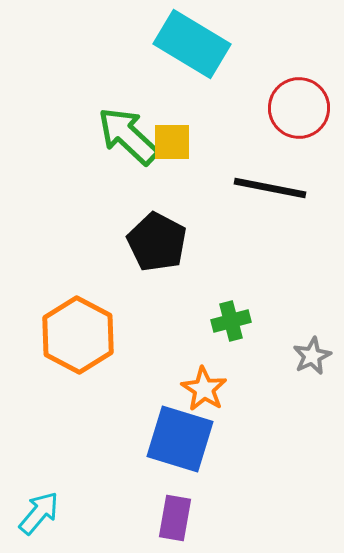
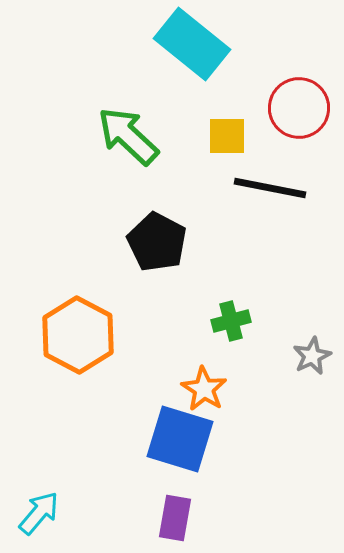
cyan rectangle: rotated 8 degrees clockwise
yellow square: moved 55 px right, 6 px up
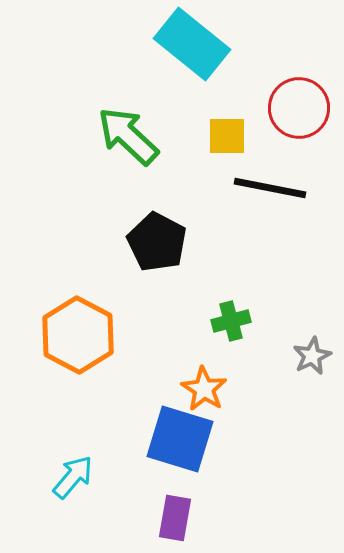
cyan arrow: moved 34 px right, 36 px up
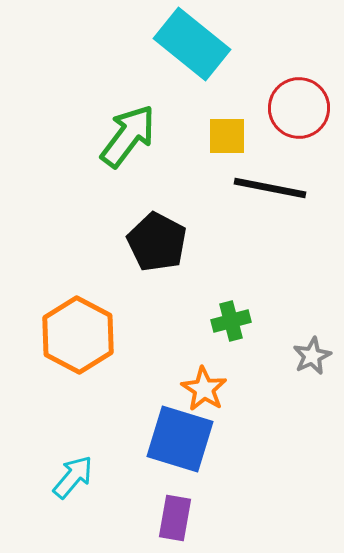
green arrow: rotated 84 degrees clockwise
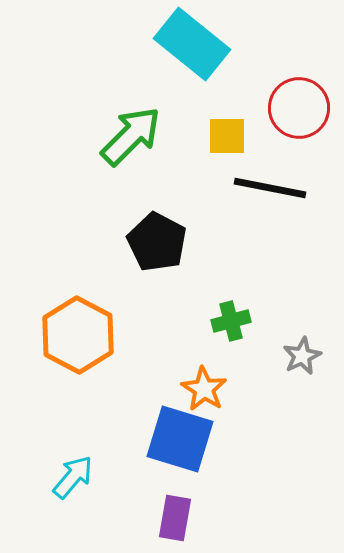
green arrow: moved 3 px right; rotated 8 degrees clockwise
gray star: moved 10 px left
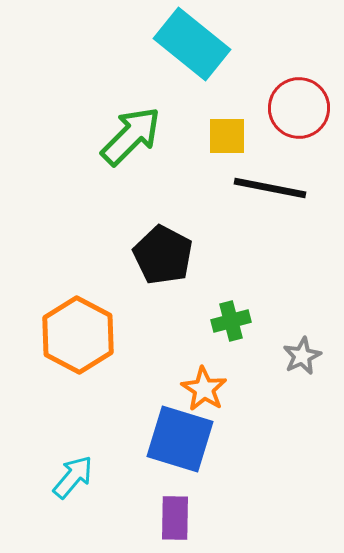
black pentagon: moved 6 px right, 13 px down
purple rectangle: rotated 9 degrees counterclockwise
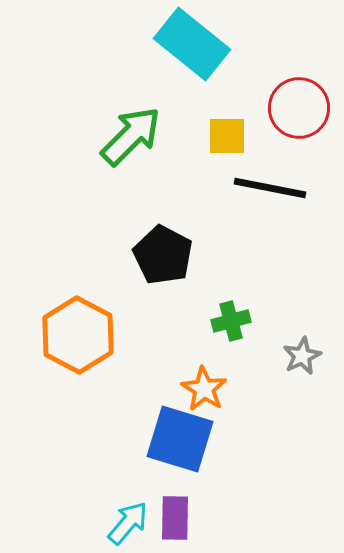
cyan arrow: moved 55 px right, 46 px down
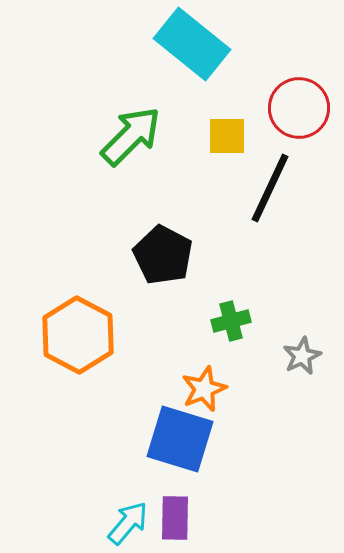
black line: rotated 76 degrees counterclockwise
orange star: rotated 18 degrees clockwise
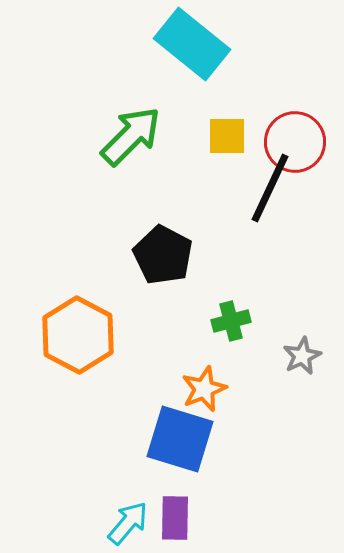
red circle: moved 4 px left, 34 px down
